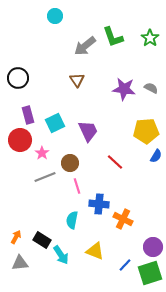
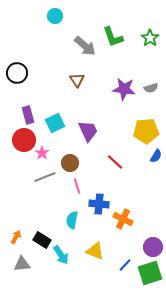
gray arrow: rotated 100 degrees counterclockwise
black circle: moved 1 px left, 5 px up
gray semicircle: rotated 136 degrees clockwise
red circle: moved 4 px right
gray triangle: moved 2 px right, 1 px down
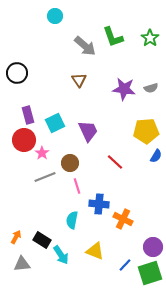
brown triangle: moved 2 px right
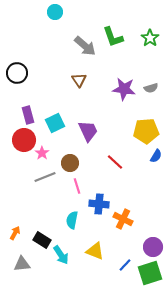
cyan circle: moved 4 px up
orange arrow: moved 1 px left, 4 px up
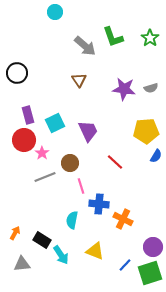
pink line: moved 4 px right
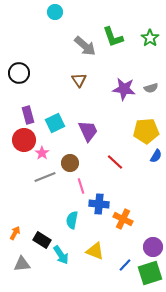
black circle: moved 2 px right
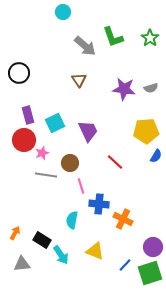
cyan circle: moved 8 px right
pink star: rotated 16 degrees clockwise
gray line: moved 1 px right, 2 px up; rotated 30 degrees clockwise
